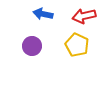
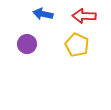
red arrow: rotated 15 degrees clockwise
purple circle: moved 5 px left, 2 px up
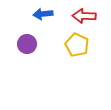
blue arrow: rotated 18 degrees counterclockwise
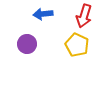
red arrow: rotated 75 degrees counterclockwise
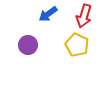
blue arrow: moved 5 px right; rotated 30 degrees counterclockwise
purple circle: moved 1 px right, 1 px down
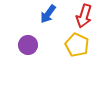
blue arrow: rotated 18 degrees counterclockwise
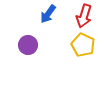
yellow pentagon: moved 6 px right
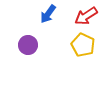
red arrow: moved 2 px right; rotated 40 degrees clockwise
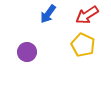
red arrow: moved 1 px right, 1 px up
purple circle: moved 1 px left, 7 px down
